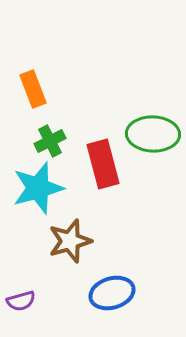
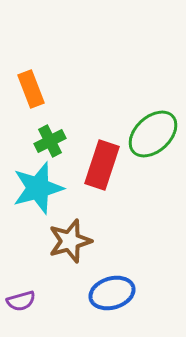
orange rectangle: moved 2 px left
green ellipse: rotated 45 degrees counterclockwise
red rectangle: moved 1 px left, 1 px down; rotated 33 degrees clockwise
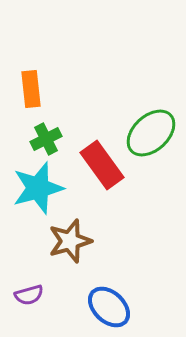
orange rectangle: rotated 15 degrees clockwise
green ellipse: moved 2 px left, 1 px up
green cross: moved 4 px left, 2 px up
red rectangle: rotated 54 degrees counterclockwise
blue ellipse: moved 3 px left, 14 px down; rotated 60 degrees clockwise
purple semicircle: moved 8 px right, 6 px up
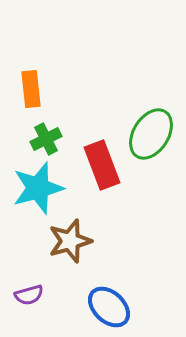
green ellipse: moved 1 px down; rotated 15 degrees counterclockwise
red rectangle: rotated 15 degrees clockwise
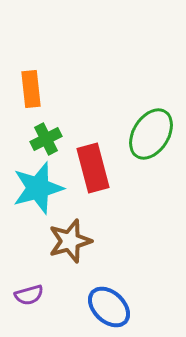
red rectangle: moved 9 px left, 3 px down; rotated 6 degrees clockwise
